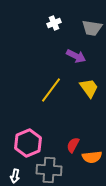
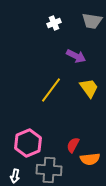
gray trapezoid: moved 7 px up
orange semicircle: moved 2 px left, 2 px down
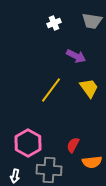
pink hexagon: rotated 8 degrees counterclockwise
orange semicircle: moved 2 px right, 3 px down
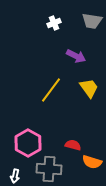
red semicircle: rotated 77 degrees clockwise
orange semicircle: rotated 24 degrees clockwise
gray cross: moved 1 px up
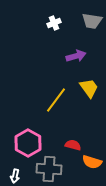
purple arrow: rotated 42 degrees counterclockwise
yellow line: moved 5 px right, 10 px down
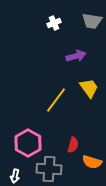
red semicircle: rotated 91 degrees clockwise
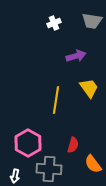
yellow line: rotated 28 degrees counterclockwise
orange semicircle: moved 1 px right, 2 px down; rotated 36 degrees clockwise
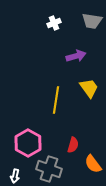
gray cross: rotated 15 degrees clockwise
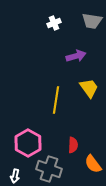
red semicircle: rotated 14 degrees counterclockwise
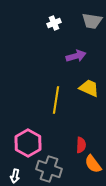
yellow trapezoid: rotated 30 degrees counterclockwise
red semicircle: moved 8 px right
